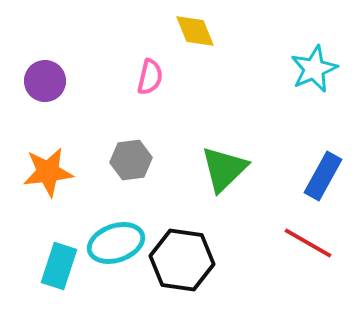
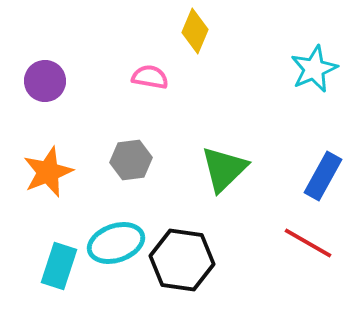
yellow diamond: rotated 45 degrees clockwise
pink semicircle: rotated 93 degrees counterclockwise
orange star: rotated 15 degrees counterclockwise
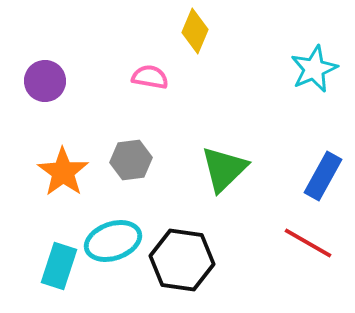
orange star: moved 15 px right; rotated 15 degrees counterclockwise
cyan ellipse: moved 3 px left, 2 px up
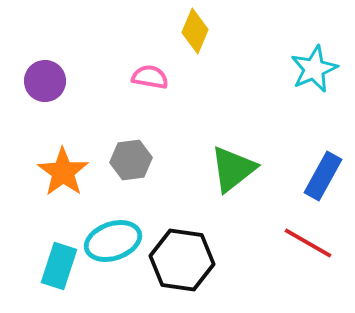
green triangle: moved 9 px right; rotated 6 degrees clockwise
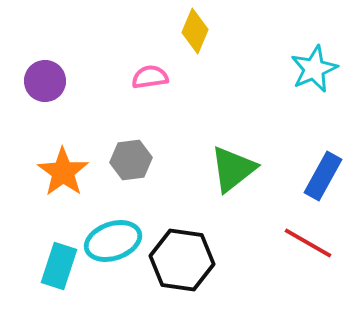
pink semicircle: rotated 18 degrees counterclockwise
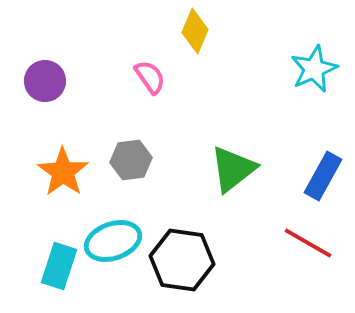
pink semicircle: rotated 63 degrees clockwise
